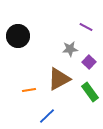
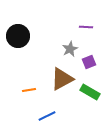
purple line: rotated 24 degrees counterclockwise
gray star: rotated 21 degrees counterclockwise
purple square: rotated 24 degrees clockwise
brown triangle: moved 3 px right
green rectangle: rotated 24 degrees counterclockwise
blue line: rotated 18 degrees clockwise
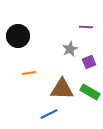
brown triangle: moved 10 px down; rotated 30 degrees clockwise
orange line: moved 17 px up
blue line: moved 2 px right, 2 px up
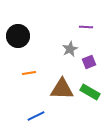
blue line: moved 13 px left, 2 px down
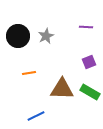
gray star: moved 24 px left, 13 px up
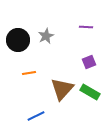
black circle: moved 4 px down
brown triangle: rotated 50 degrees counterclockwise
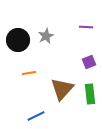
green rectangle: moved 2 px down; rotated 54 degrees clockwise
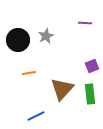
purple line: moved 1 px left, 4 px up
purple square: moved 3 px right, 4 px down
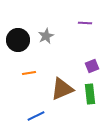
brown triangle: rotated 25 degrees clockwise
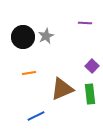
black circle: moved 5 px right, 3 px up
purple square: rotated 24 degrees counterclockwise
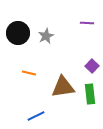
purple line: moved 2 px right
black circle: moved 5 px left, 4 px up
orange line: rotated 24 degrees clockwise
brown triangle: moved 1 px right, 2 px up; rotated 15 degrees clockwise
